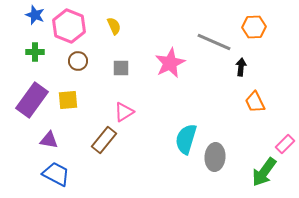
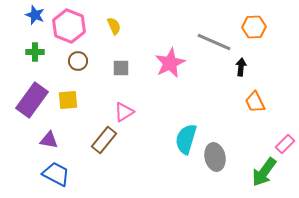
gray ellipse: rotated 16 degrees counterclockwise
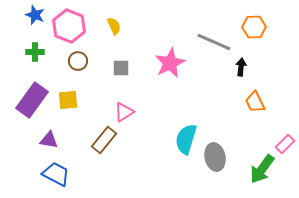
green arrow: moved 2 px left, 3 px up
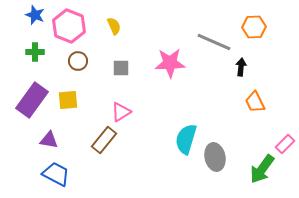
pink star: rotated 24 degrees clockwise
pink triangle: moved 3 px left
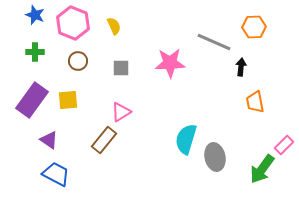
pink hexagon: moved 4 px right, 3 px up
orange trapezoid: rotated 15 degrees clockwise
purple triangle: rotated 24 degrees clockwise
pink rectangle: moved 1 px left, 1 px down
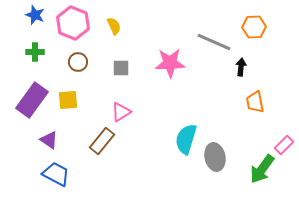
brown circle: moved 1 px down
brown rectangle: moved 2 px left, 1 px down
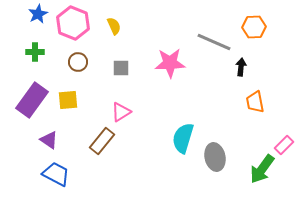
blue star: moved 3 px right, 1 px up; rotated 24 degrees clockwise
cyan semicircle: moved 3 px left, 1 px up
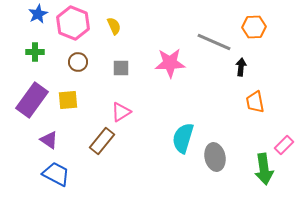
green arrow: moved 2 px right; rotated 44 degrees counterclockwise
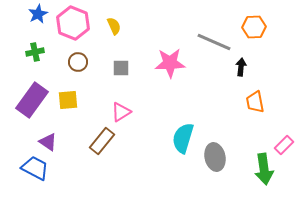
green cross: rotated 12 degrees counterclockwise
purple triangle: moved 1 px left, 2 px down
blue trapezoid: moved 21 px left, 6 px up
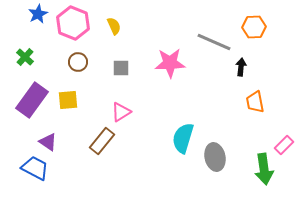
green cross: moved 10 px left, 5 px down; rotated 36 degrees counterclockwise
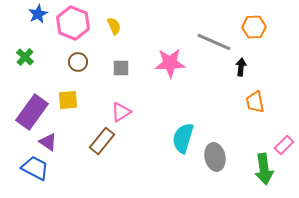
purple rectangle: moved 12 px down
